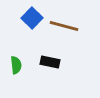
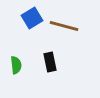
blue square: rotated 15 degrees clockwise
black rectangle: rotated 66 degrees clockwise
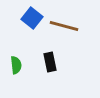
blue square: rotated 20 degrees counterclockwise
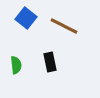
blue square: moved 6 px left
brown line: rotated 12 degrees clockwise
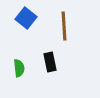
brown line: rotated 60 degrees clockwise
green semicircle: moved 3 px right, 3 px down
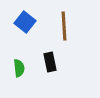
blue square: moved 1 px left, 4 px down
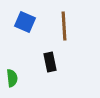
blue square: rotated 15 degrees counterclockwise
green semicircle: moved 7 px left, 10 px down
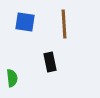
blue square: rotated 15 degrees counterclockwise
brown line: moved 2 px up
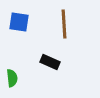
blue square: moved 6 px left
black rectangle: rotated 54 degrees counterclockwise
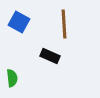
blue square: rotated 20 degrees clockwise
black rectangle: moved 6 px up
